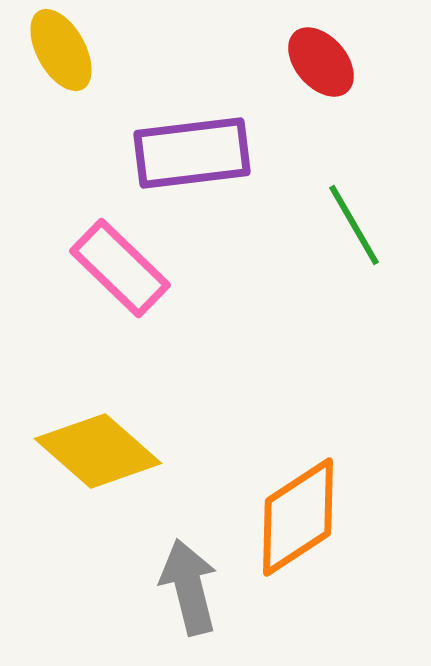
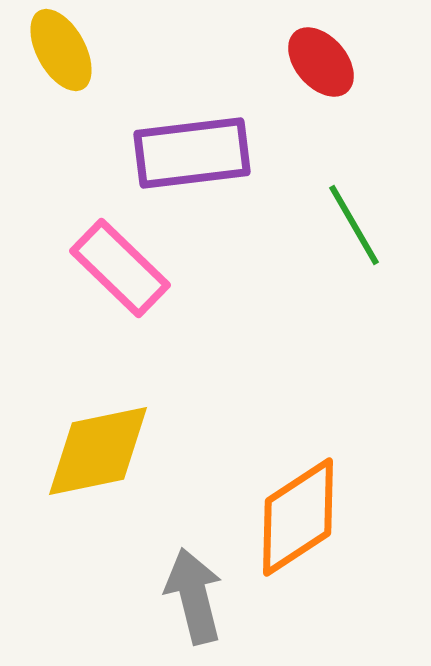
yellow diamond: rotated 53 degrees counterclockwise
gray arrow: moved 5 px right, 9 px down
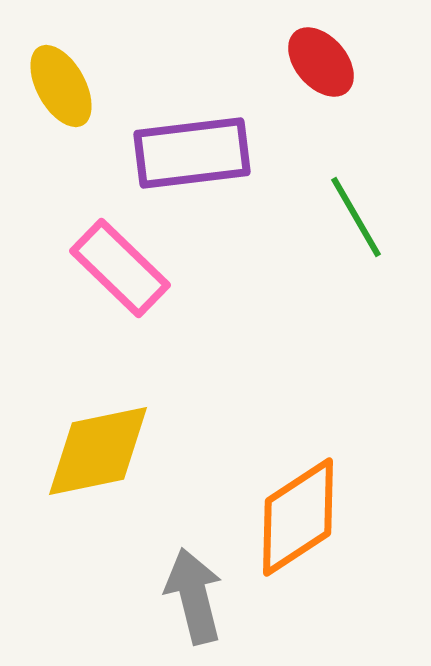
yellow ellipse: moved 36 px down
green line: moved 2 px right, 8 px up
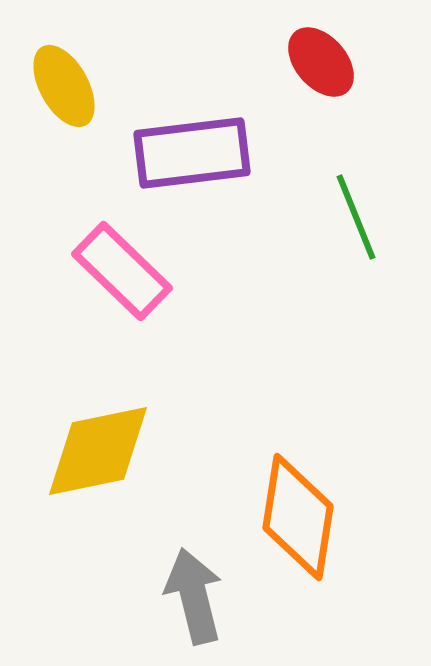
yellow ellipse: moved 3 px right
green line: rotated 8 degrees clockwise
pink rectangle: moved 2 px right, 3 px down
orange diamond: rotated 48 degrees counterclockwise
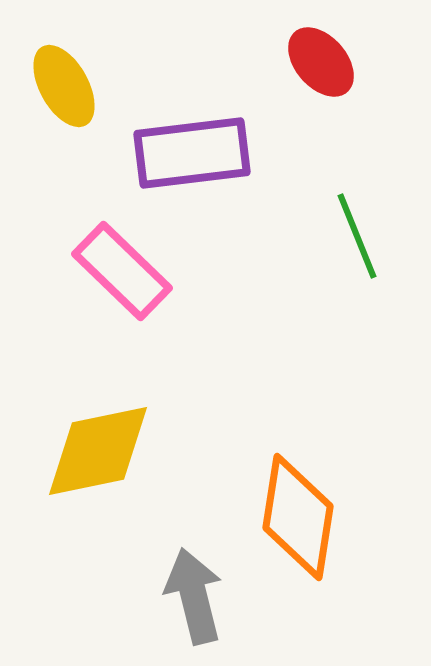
green line: moved 1 px right, 19 px down
